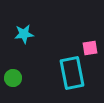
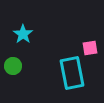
cyan star: moved 1 px left; rotated 30 degrees counterclockwise
green circle: moved 12 px up
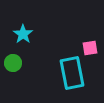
green circle: moved 3 px up
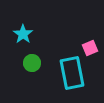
pink square: rotated 14 degrees counterclockwise
green circle: moved 19 px right
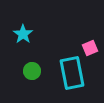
green circle: moved 8 px down
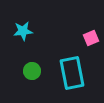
cyan star: moved 3 px up; rotated 30 degrees clockwise
pink square: moved 1 px right, 10 px up
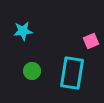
pink square: moved 3 px down
cyan rectangle: rotated 20 degrees clockwise
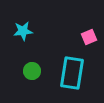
pink square: moved 2 px left, 4 px up
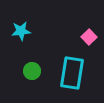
cyan star: moved 2 px left
pink square: rotated 21 degrees counterclockwise
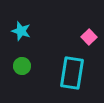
cyan star: rotated 24 degrees clockwise
green circle: moved 10 px left, 5 px up
